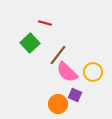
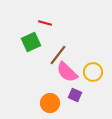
green square: moved 1 px right, 1 px up; rotated 18 degrees clockwise
orange circle: moved 8 px left, 1 px up
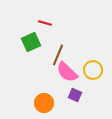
brown line: rotated 15 degrees counterclockwise
yellow circle: moved 2 px up
orange circle: moved 6 px left
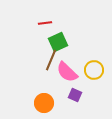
red line: rotated 24 degrees counterclockwise
green square: moved 27 px right
brown line: moved 7 px left, 5 px down
yellow circle: moved 1 px right
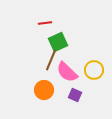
orange circle: moved 13 px up
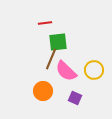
green square: rotated 18 degrees clockwise
brown line: moved 1 px up
pink semicircle: moved 1 px left, 1 px up
orange circle: moved 1 px left, 1 px down
purple square: moved 3 px down
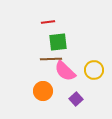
red line: moved 3 px right, 1 px up
brown line: rotated 65 degrees clockwise
pink semicircle: moved 1 px left
purple square: moved 1 px right, 1 px down; rotated 24 degrees clockwise
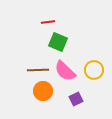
green square: rotated 30 degrees clockwise
brown line: moved 13 px left, 11 px down
purple square: rotated 16 degrees clockwise
